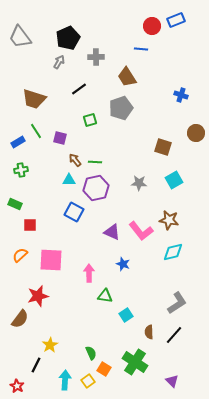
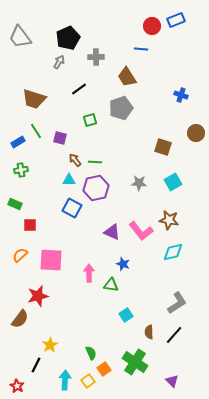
cyan square at (174, 180): moved 1 px left, 2 px down
blue square at (74, 212): moved 2 px left, 4 px up
green triangle at (105, 296): moved 6 px right, 11 px up
orange square at (104, 369): rotated 24 degrees clockwise
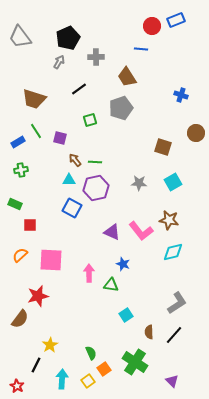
cyan arrow at (65, 380): moved 3 px left, 1 px up
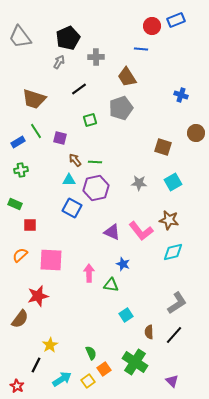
cyan arrow at (62, 379): rotated 54 degrees clockwise
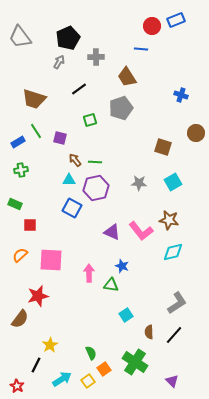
blue star at (123, 264): moved 1 px left, 2 px down
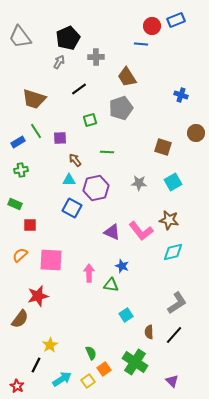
blue line at (141, 49): moved 5 px up
purple square at (60, 138): rotated 16 degrees counterclockwise
green line at (95, 162): moved 12 px right, 10 px up
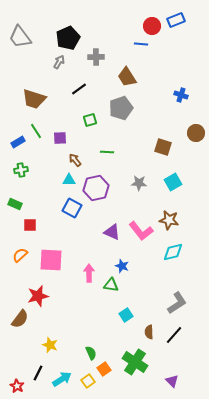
yellow star at (50, 345): rotated 21 degrees counterclockwise
black line at (36, 365): moved 2 px right, 8 px down
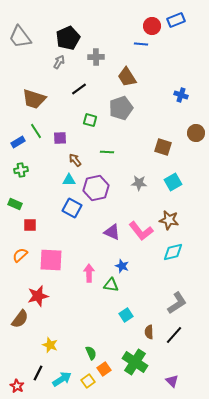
green square at (90, 120): rotated 32 degrees clockwise
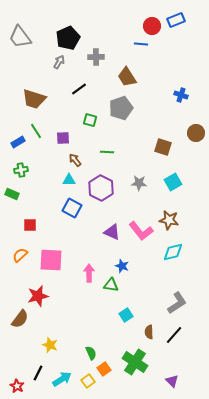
purple square at (60, 138): moved 3 px right
purple hexagon at (96, 188): moved 5 px right; rotated 20 degrees counterclockwise
green rectangle at (15, 204): moved 3 px left, 10 px up
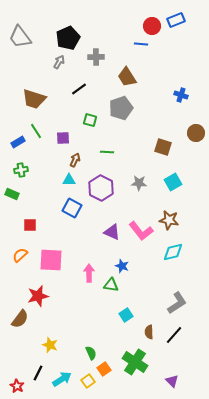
brown arrow at (75, 160): rotated 64 degrees clockwise
